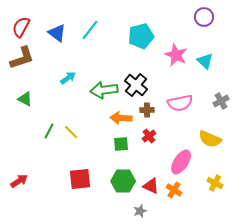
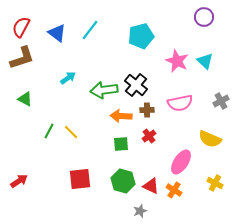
pink star: moved 1 px right, 6 px down
orange arrow: moved 2 px up
green hexagon: rotated 15 degrees clockwise
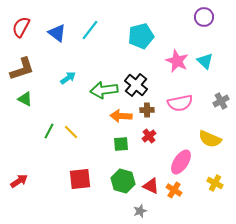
brown L-shape: moved 11 px down
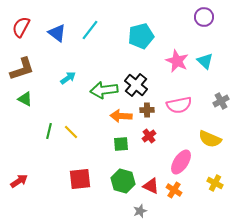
pink semicircle: moved 1 px left, 2 px down
green line: rotated 14 degrees counterclockwise
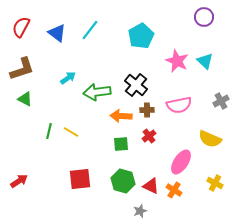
cyan pentagon: rotated 15 degrees counterclockwise
green arrow: moved 7 px left, 2 px down
yellow line: rotated 14 degrees counterclockwise
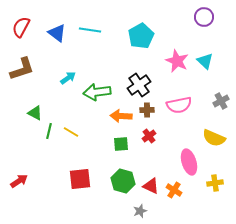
cyan line: rotated 60 degrees clockwise
black cross: moved 3 px right; rotated 15 degrees clockwise
green triangle: moved 10 px right, 14 px down
yellow semicircle: moved 4 px right, 1 px up
pink ellipse: moved 8 px right; rotated 50 degrees counterclockwise
yellow cross: rotated 35 degrees counterclockwise
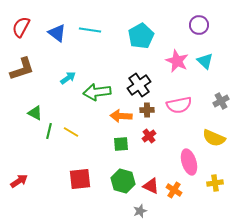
purple circle: moved 5 px left, 8 px down
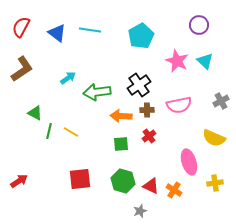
brown L-shape: rotated 16 degrees counterclockwise
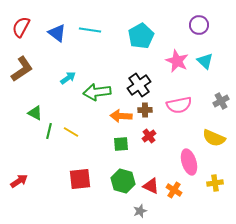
brown cross: moved 2 px left
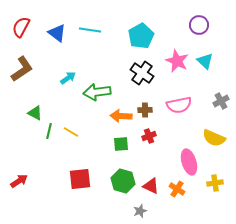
black cross: moved 3 px right, 12 px up; rotated 20 degrees counterclockwise
red cross: rotated 16 degrees clockwise
orange cross: moved 3 px right, 1 px up
